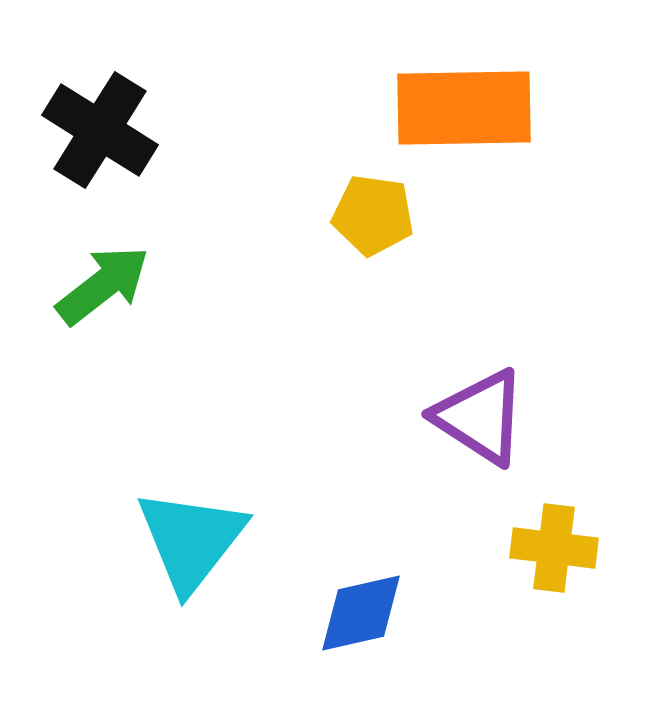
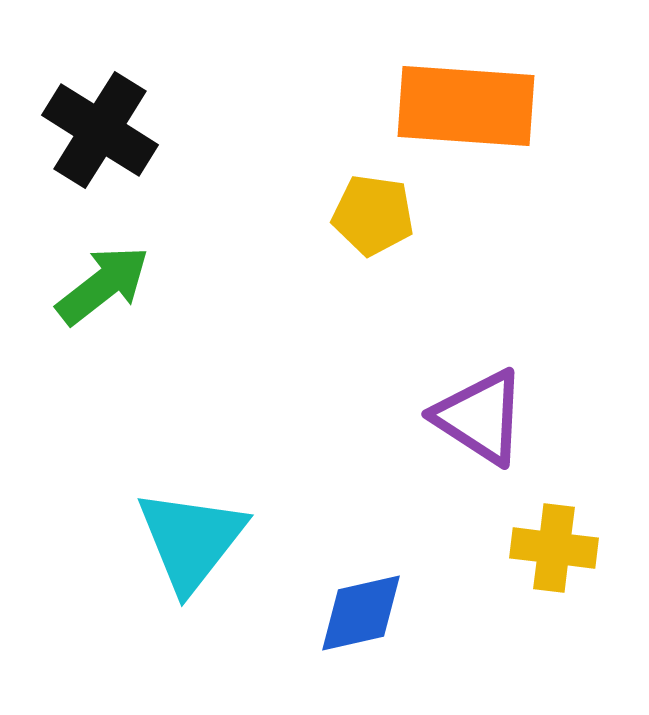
orange rectangle: moved 2 px right, 2 px up; rotated 5 degrees clockwise
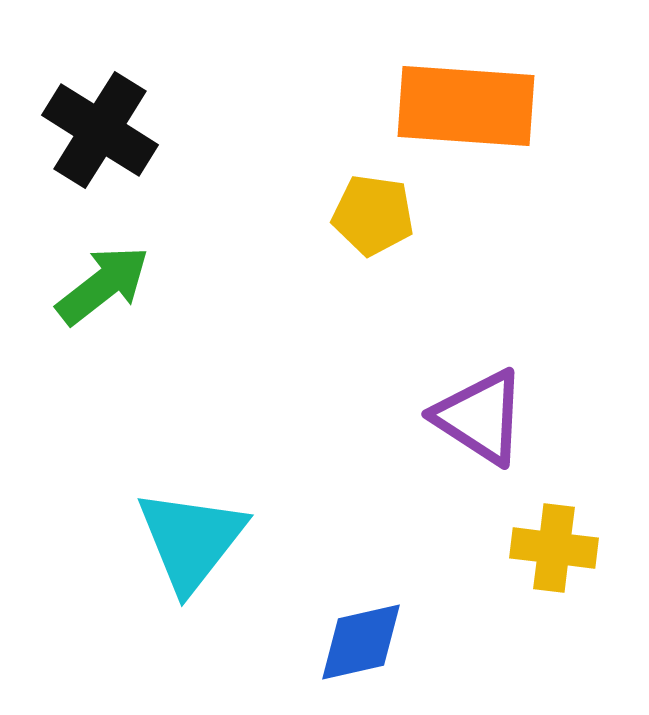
blue diamond: moved 29 px down
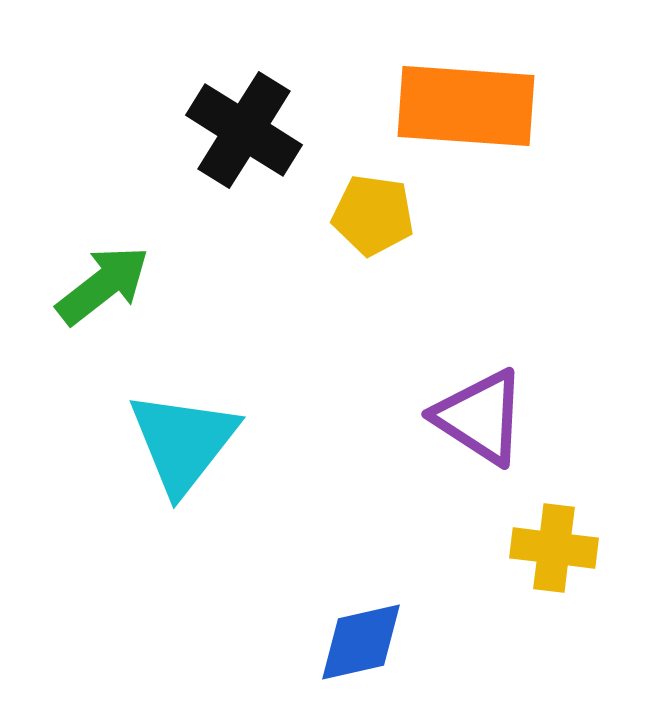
black cross: moved 144 px right
cyan triangle: moved 8 px left, 98 px up
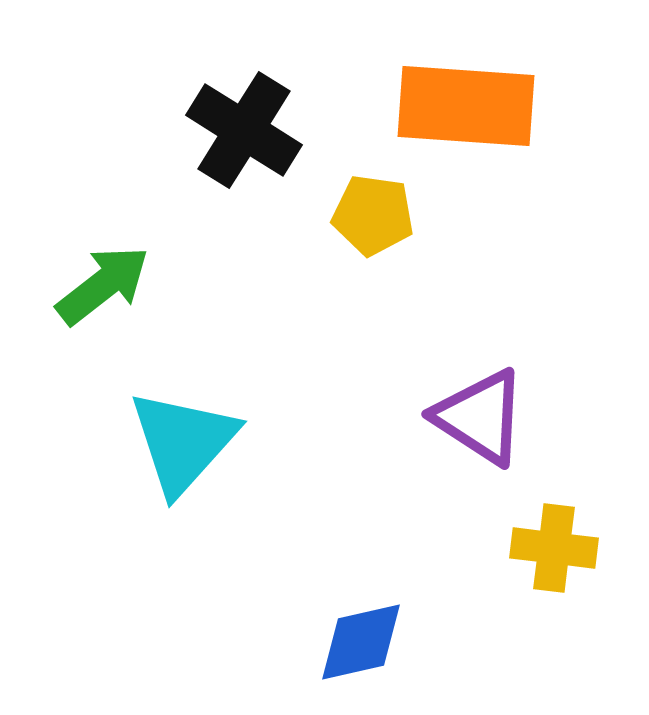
cyan triangle: rotated 4 degrees clockwise
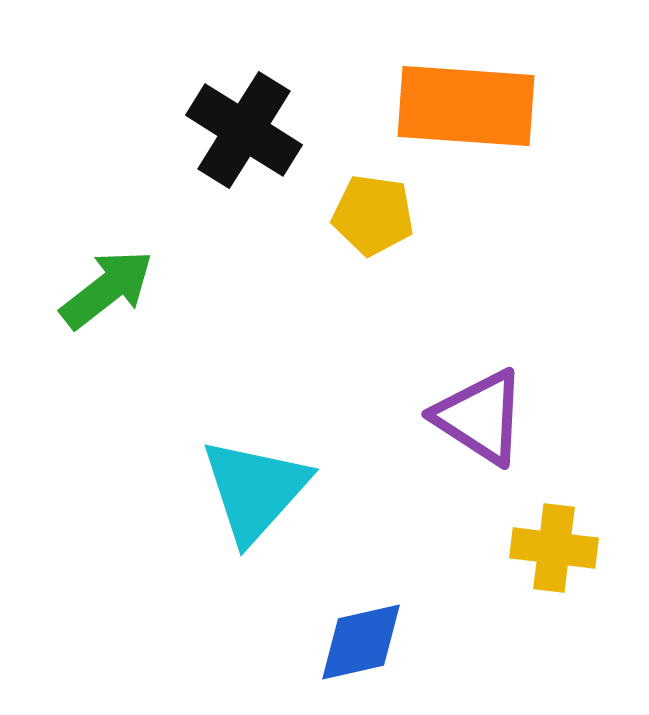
green arrow: moved 4 px right, 4 px down
cyan triangle: moved 72 px right, 48 px down
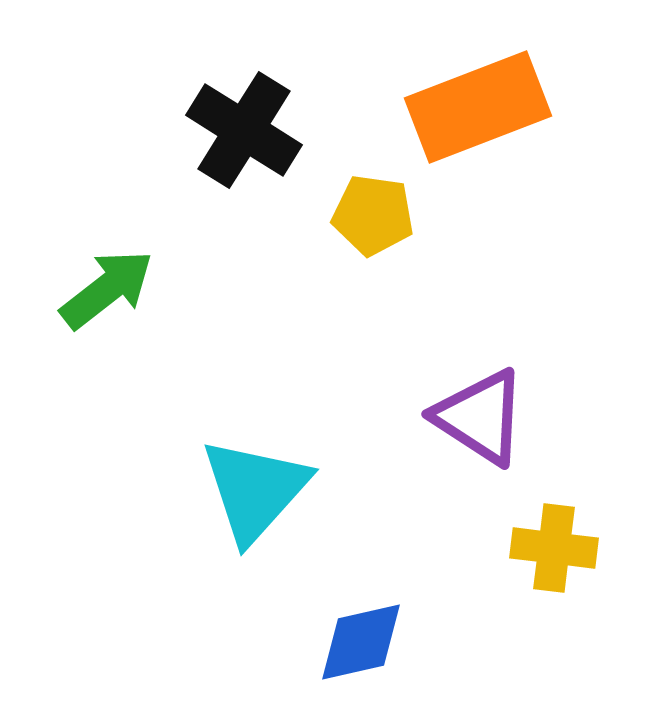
orange rectangle: moved 12 px right, 1 px down; rotated 25 degrees counterclockwise
